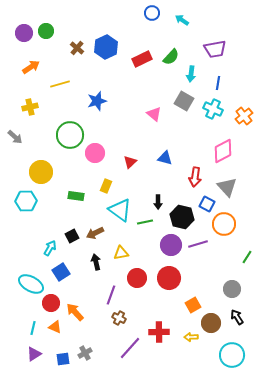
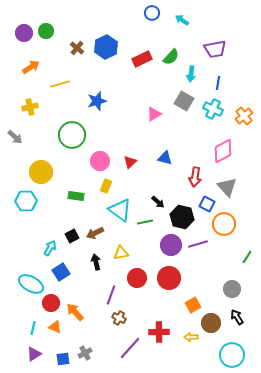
pink triangle at (154, 114): rotated 49 degrees clockwise
green circle at (70, 135): moved 2 px right
pink circle at (95, 153): moved 5 px right, 8 px down
black arrow at (158, 202): rotated 48 degrees counterclockwise
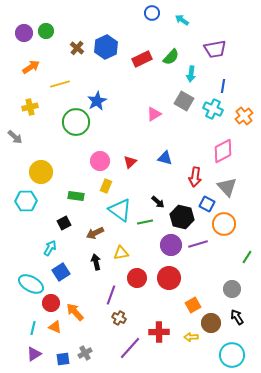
blue line at (218, 83): moved 5 px right, 3 px down
blue star at (97, 101): rotated 12 degrees counterclockwise
green circle at (72, 135): moved 4 px right, 13 px up
black square at (72, 236): moved 8 px left, 13 px up
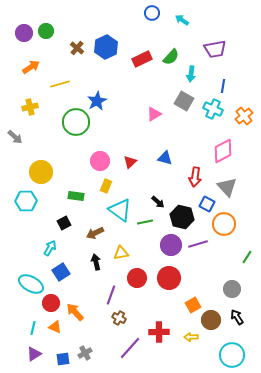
brown circle at (211, 323): moved 3 px up
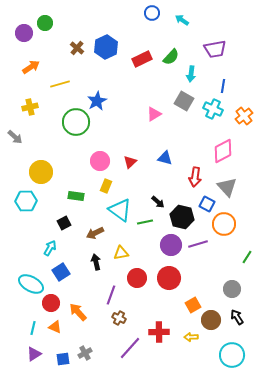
green circle at (46, 31): moved 1 px left, 8 px up
orange arrow at (75, 312): moved 3 px right
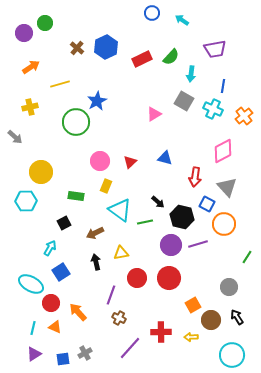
gray circle at (232, 289): moved 3 px left, 2 px up
red cross at (159, 332): moved 2 px right
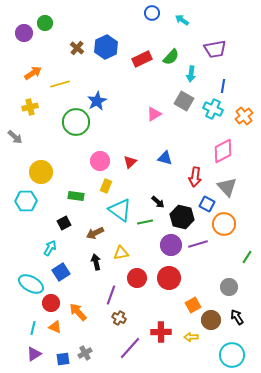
orange arrow at (31, 67): moved 2 px right, 6 px down
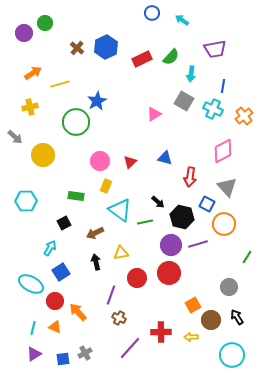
yellow circle at (41, 172): moved 2 px right, 17 px up
red arrow at (195, 177): moved 5 px left
red circle at (169, 278): moved 5 px up
red circle at (51, 303): moved 4 px right, 2 px up
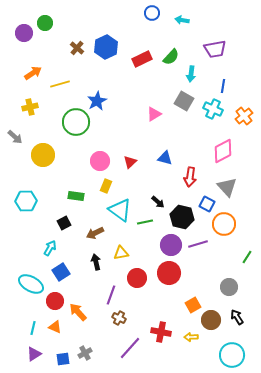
cyan arrow at (182, 20): rotated 24 degrees counterclockwise
red cross at (161, 332): rotated 12 degrees clockwise
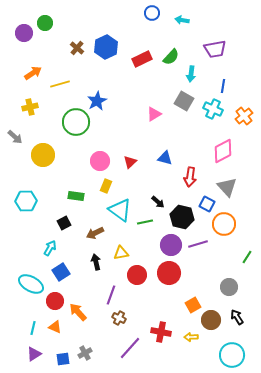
red circle at (137, 278): moved 3 px up
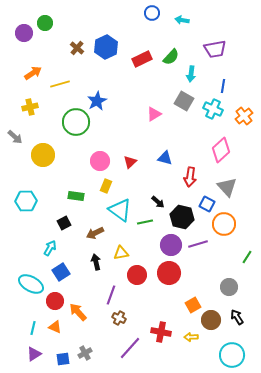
pink diamond at (223, 151): moved 2 px left, 1 px up; rotated 15 degrees counterclockwise
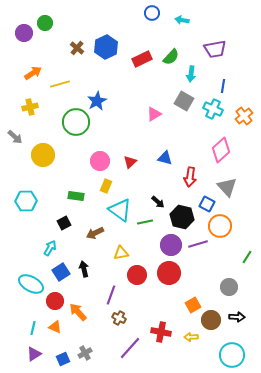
orange circle at (224, 224): moved 4 px left, 2 px down
black arrow at (96, 262): moved 12 px left, 7 px down
black arrow at (237, 317): rotated 126 degrees clockwise
blue square at (63, 359): rotated 16 degrees counterclockwise
